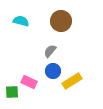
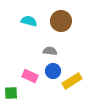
cyan semicircle: moved 8 px right
gray semicircle: rotated 56 degrees clockwise
pink rectangle: moved 1 px right, 6 px up
green square: moved 1 px left, 1 px down
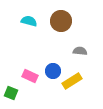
gray semicircle: moved 30 px right
green square: rotated 24 degrees clockwise
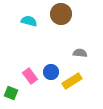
brown circle: moved 7 px up
gray semicircle: moved 2 px down
blue circle: moved 2 px left, 1 px down
pink rectangle: rotated 28 degrees clockwise
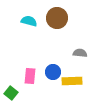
brown circle: moved 4 px left, 4 px down
blue circle: moved 2 px right
pink rectangle: rotated 42 degrees clockwise
yellow rectangle: rotated 30 degrees clockwise
green square: rotated 16 degrees clockwise
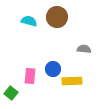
brown circle: moved 1 px up
gray semicircle: moved 4 px right, 4 px up
blue circle: moved 3 px up
